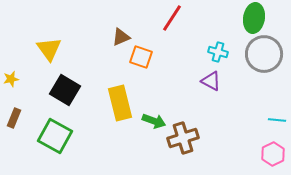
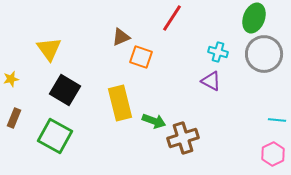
green ellipse: rotated 12 degrees clockwise
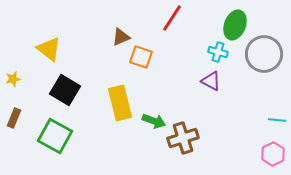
green ellipse: moved 19 px left, 7 px down
yellow triangle: rotated 16 degrees counterclockwise
yellow star: moved 2 px right
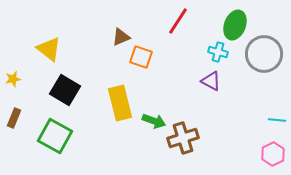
red line: moved 6 px right, 3 px down
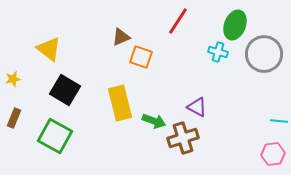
purple triangle: moved 14 px left, 26 px down
cyan line: moved 2 px right, 1 px down
pink hexagon: rotated 20 degrees clockwise
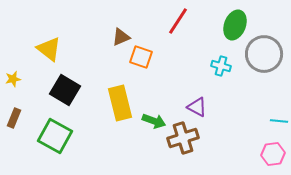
cyan cross: moved 3 px right, 14 px down
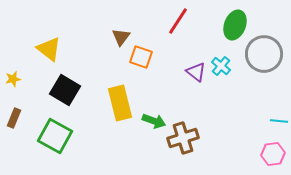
brown triangle: rotated 30 degrees counterclockwise
cyan cross: rotated 24 degrees clockwise
purple triangle: moved 1 px left, 35 px up; rotated 10 degrees clockwise
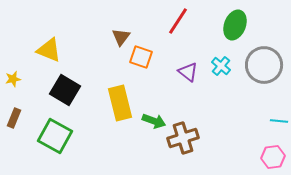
yellow triangle: moved 1 px down; rotated 16 degrees counterclockwise
gray circle: moved 11 px down
purple triangle: moved 8 px left
pink hexagon: moved 3 px down
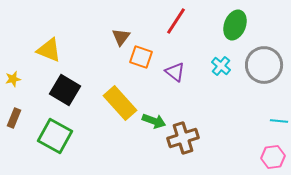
red line: moved 2 px left
purple triangle: moved 13 px left
yellow rectangle: rotated 28 degrees counterclockwise
